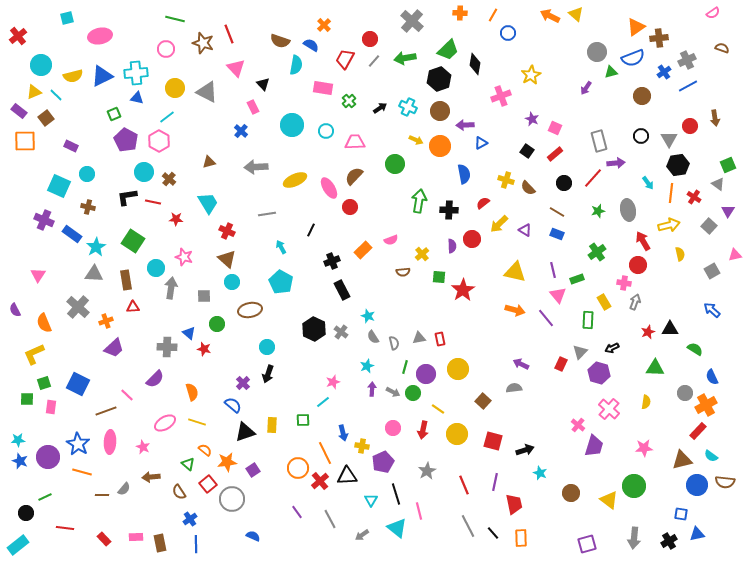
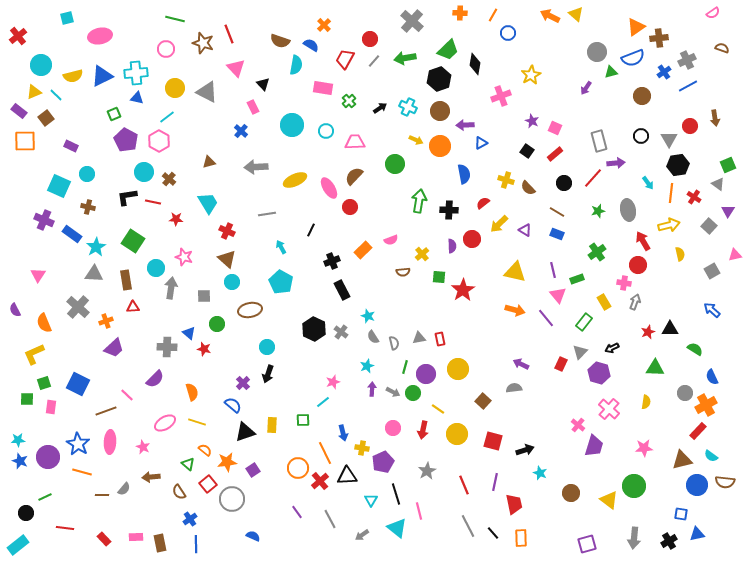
purple star at (532, 119): moved 2 px down
green rectangle at (588, 320): moved 4 px left, 2 px down; rotated 36 degrees clockwise
yellow cross at (362, 446): moved 2 px down
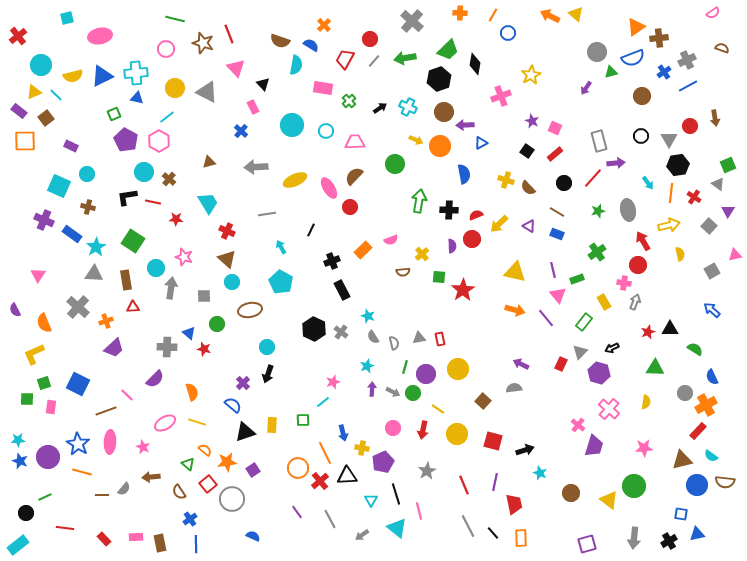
brown circle at (440, 111): moved 4 px right, 1 px down
red semicircle at (483, 203): moved 7 px left, 12 px down; rotated 16 degrees clockwise
purple triangle at (525, 230): moved 4 px right, 4 px up
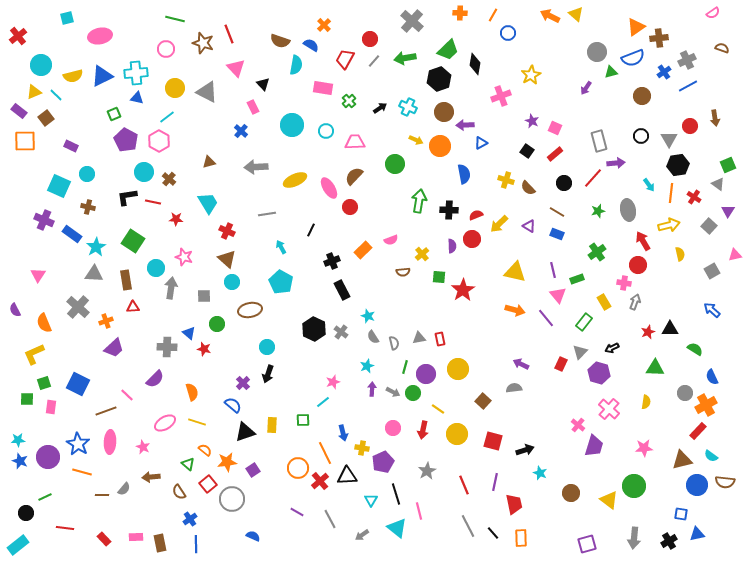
cyan arrow at (648, 183): moved 1 px right, 2 px down
purple line at (297, 512): rotated 24 degrees counterclockwise
